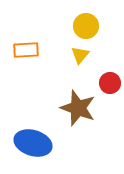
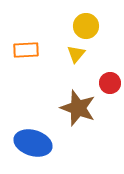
yellow triangle: moved 4 px left, 1 px up
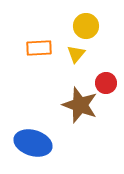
orange rectangle: moved 13 px right, 2 px up
red circle: moved 4 px left
brown star: moved 2 px right, 3 px up
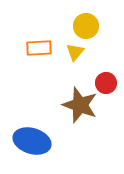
yellow triangle: moved 1 px left, 2 px up
blue ellipse: moved 1 px left, 2 px up
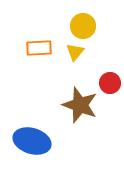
yellow circle: moved 3 px left
red circle: moved 4 px right
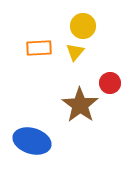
brown star: rotated 15 degrees clockwise
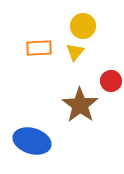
red circle: moved 1 px right, 2 px up
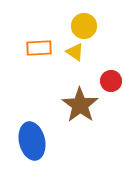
yellow circle: moved 1 px right
yellow triangle: rotated 36 degrees counterclockwise
blue ellipse: rotated 60 degrees clockwise
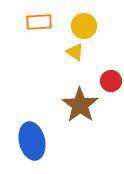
orange rectangle: moved 26 px up
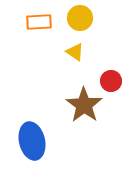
yellow circle: moved 4 px left, 8 px up
brown star: moved 4 px right
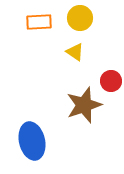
brown star: rotated 18 degrees clockwise
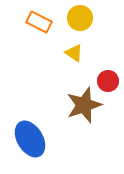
orange rectangle: rotated 30 degrees clockwise
yellow triangle: moved 1 px left, 1 px down
red circle: moved 3 px left
blue ellipse: moved 2 px left, 2 px up; rotated 18 degrees counterclockwise
